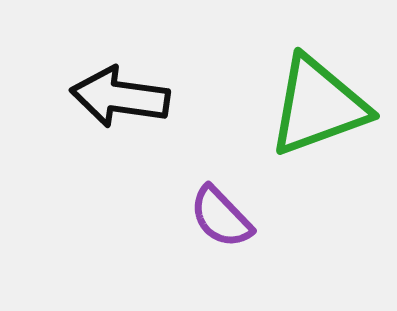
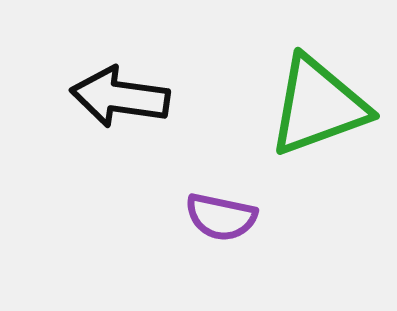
purple semicircle: rotated 34 degrees counterclockwise
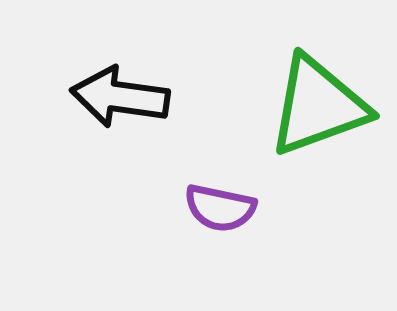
purple semicircle: moved 1 px left, 9 px up
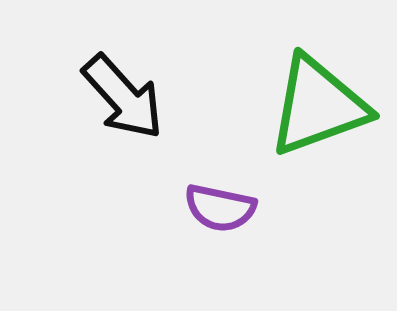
black arrow: moved 3 px right; rotated 140 degrees counterclockwise
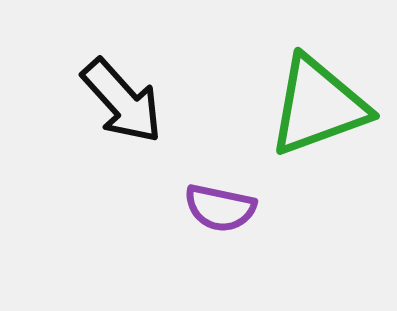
black arrow: moved 1 px left, 4 px down
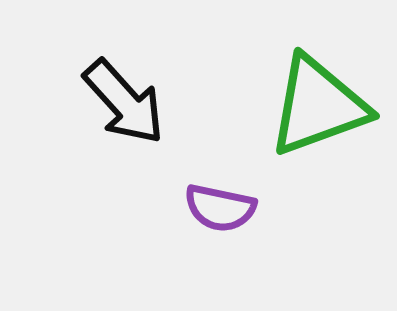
black arrow: moved 2 px right, 1 px down
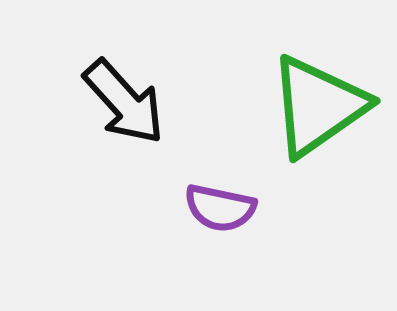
green triangle: rotated 15 degrees counterclockwise
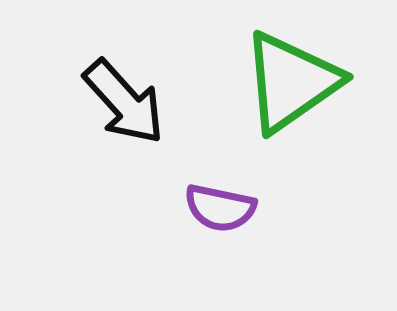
green triangle: moved 27 px left, 24 px up
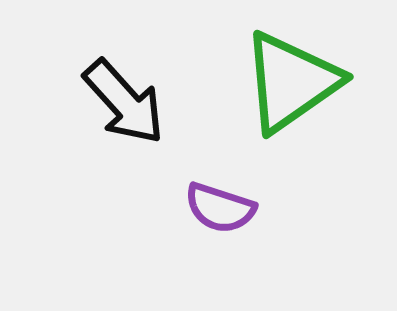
purple semicircle: rotated 6 degrees clockwise
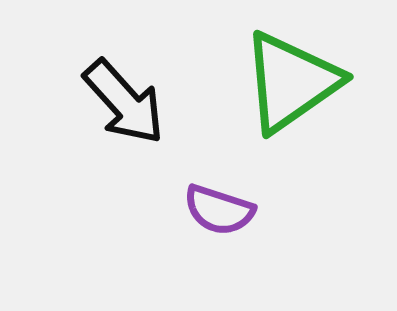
purple semicircle: moved 1 px left, 2 px down
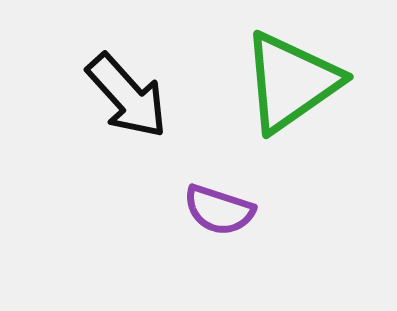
black arrow: moved 3 px right, 6 px up
